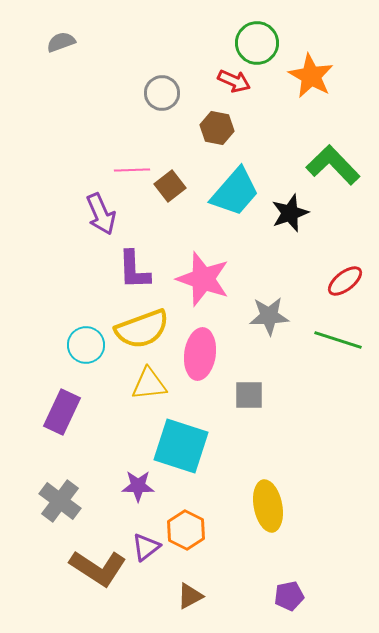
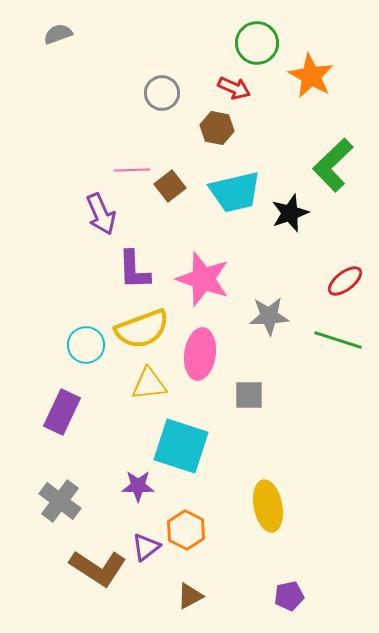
gray semicircle: moved 3 px left, 8 px up
red arrow: moved 7 px down
green L-shape: rotated 90 degrees counterclockwise
cyan trapezoid: rotated 36 degrees clockwise
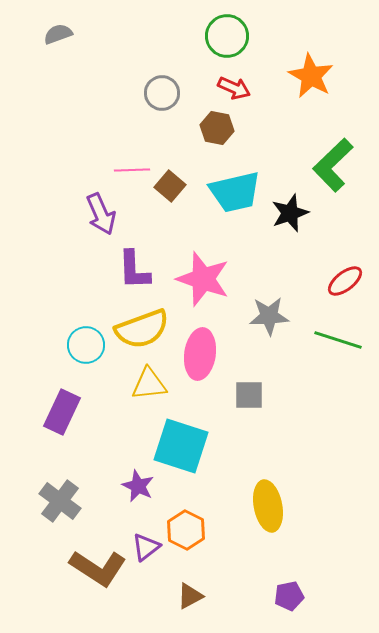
green circle: moved 30 px left, 7 px up
brown square: rotated 12 degrees counterclockwise
purple star: rotated 24 degrees clockwise
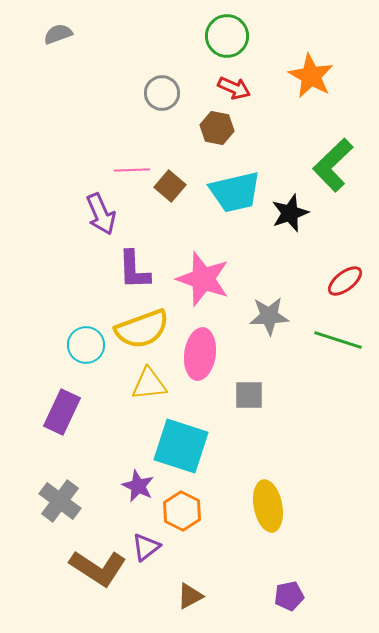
orange hexagon: moved 4 px left, 19 px up
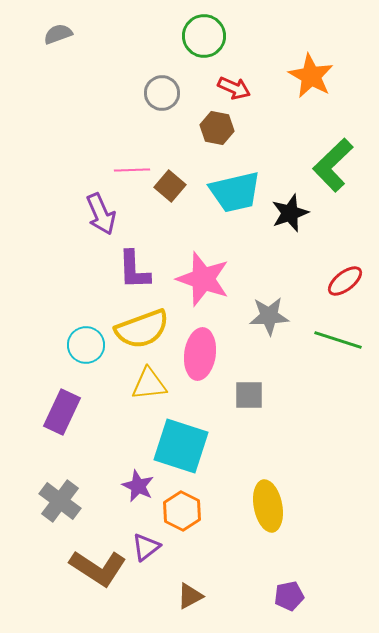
green circle: moved 23 px left
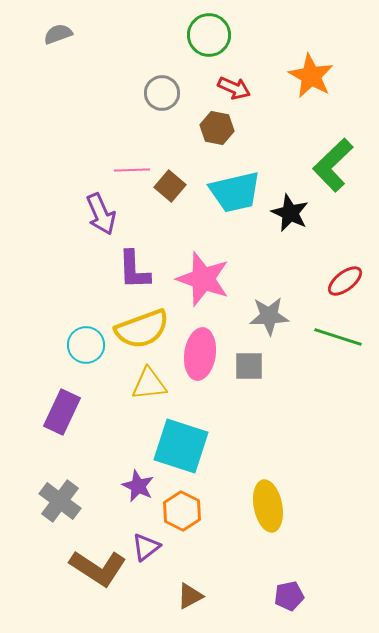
green circle: moved 5 px right, 1 px up
black star: rotated 27 degrees counterclockwise
green line: moved 3 px up
gray square: moved 29 px up
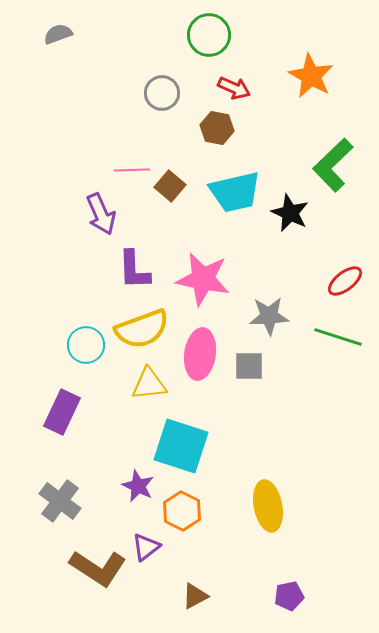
pink star: rotated 8 degrees counterclockwise
brown triangle: moved 5 px right
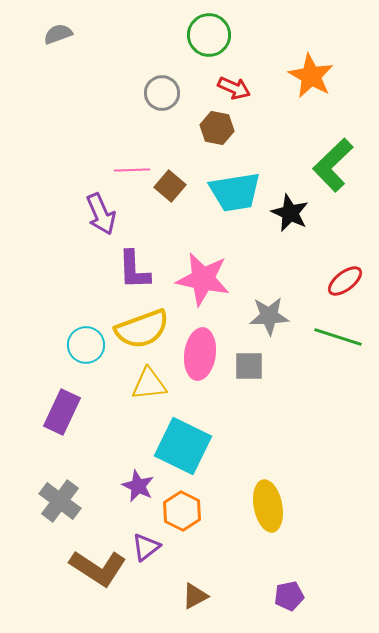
cyan trapezoid: rotated 4 degrees clockwise
cyan square: moved 2 px right; rotated 8 degrees clockwise
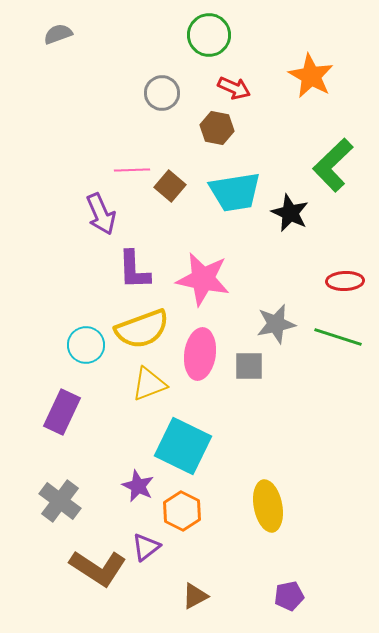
red ellipse: rotated 36 degrees clockwise
gray star: moved 7 px right, 8 px down; rotated 9 degrees counterclockwise
yellow triangle: rotated 15 degrees counterclockwise
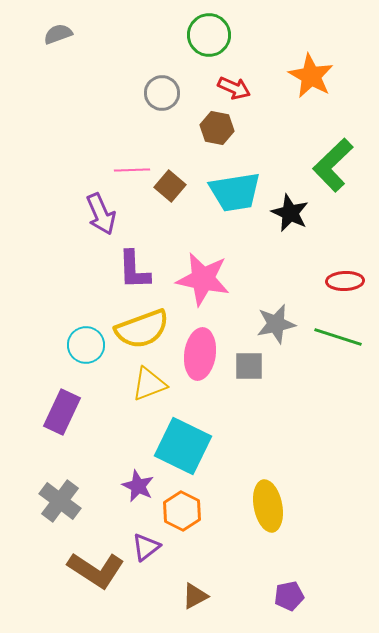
brown L-shape: moved 2 px left, 2 px down
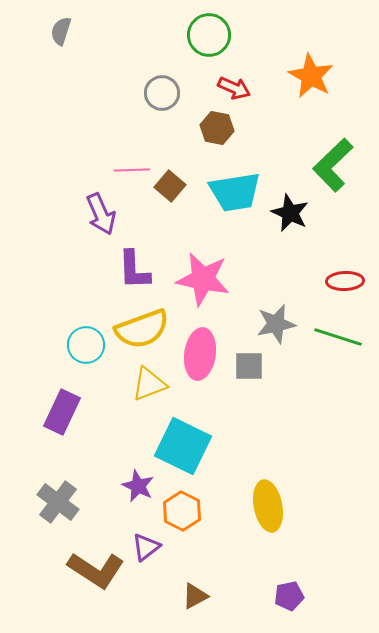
gray semicircle: moved 3 px right, 3 px up; rotated 52 degrees counterclockwise
gray cross: moved 2 px left, 1 px down
